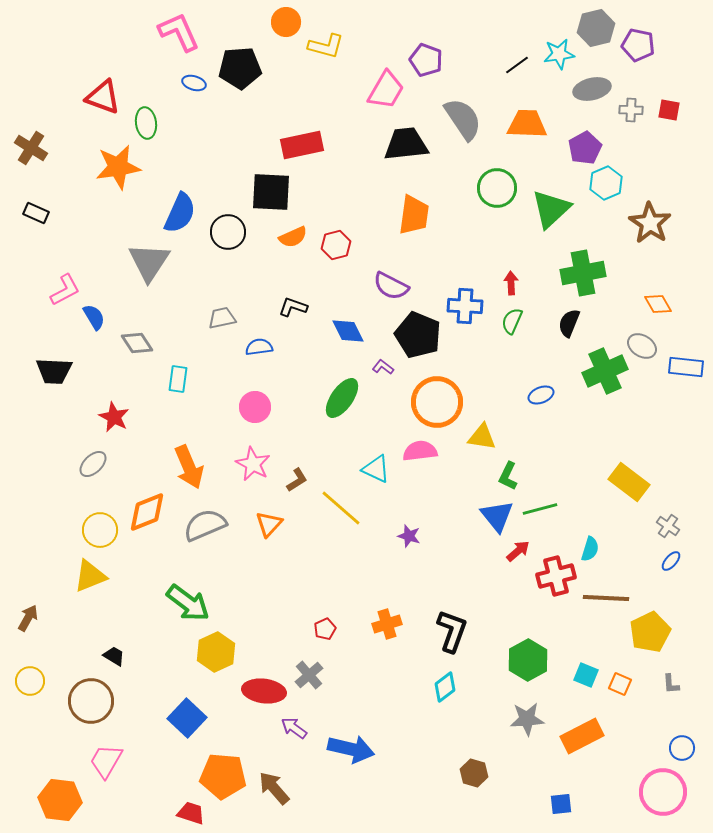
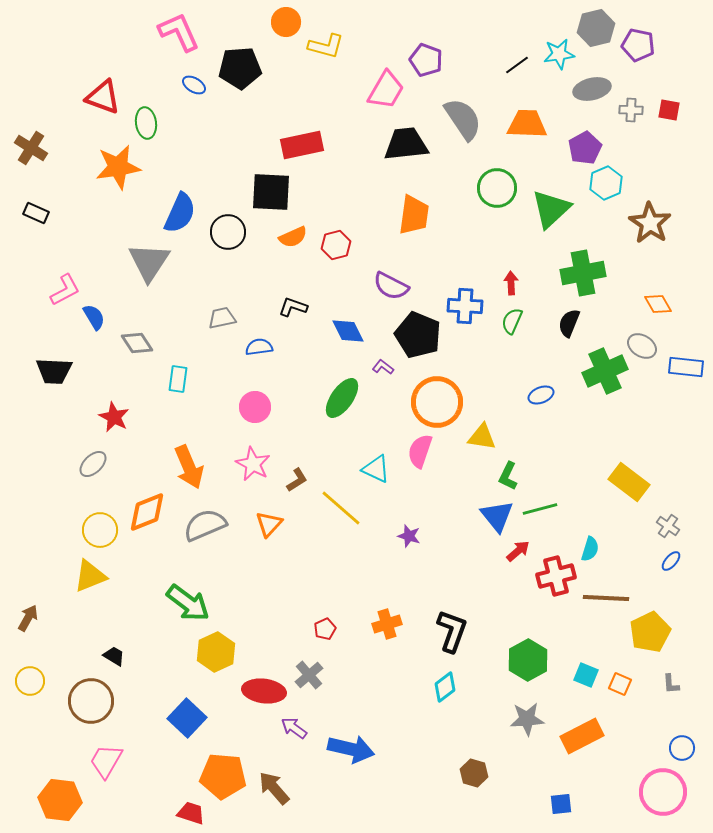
blue ellipse at (194, 83): moved 2 px down; rotated 15 degrees clockwise
pink semicircle at (420, 451): rotated 64 degrees counterclockwise
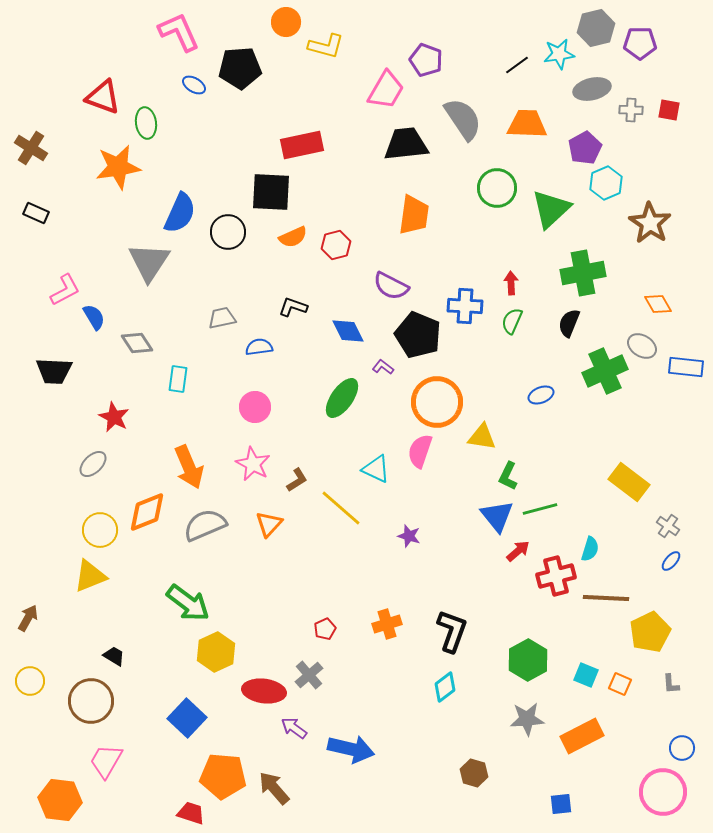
purple pentagon at (638, 45): moved 2 px right, 2 px up; rotated 12 degrees counterclockwise
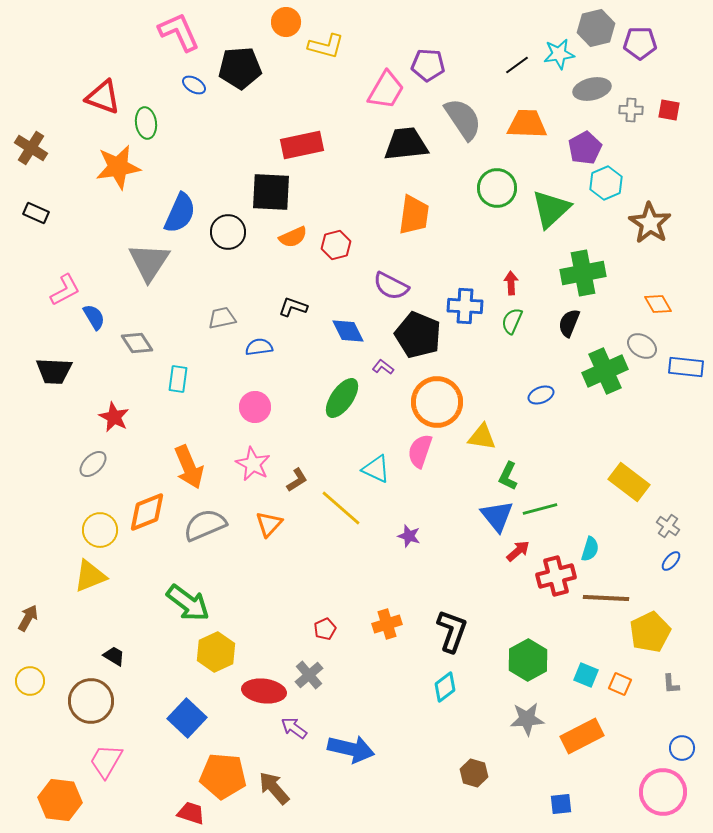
purple pentagon at (426, 60): moved 2 px right, 5 px down; rotated 16 degrees counterclockwise
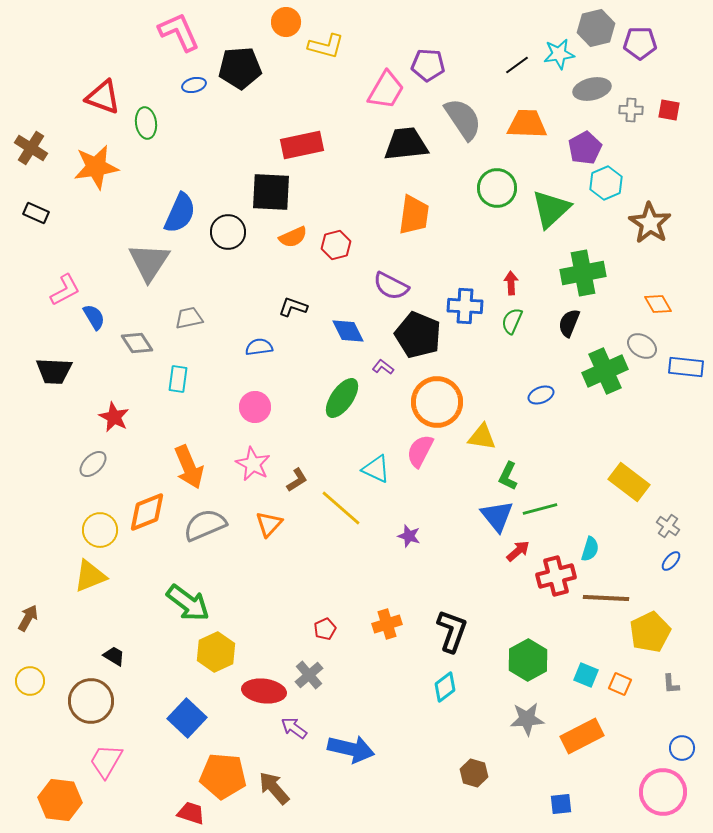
blue ellipse at (194, 85): rotated 45 degrees counterclockwise
orange star at (118, 167): moved 22 px left
gray trapezoid at (222, 318): moved 33 px left
pink semicircle at (420, 451): rotated 8 degrees clockwise
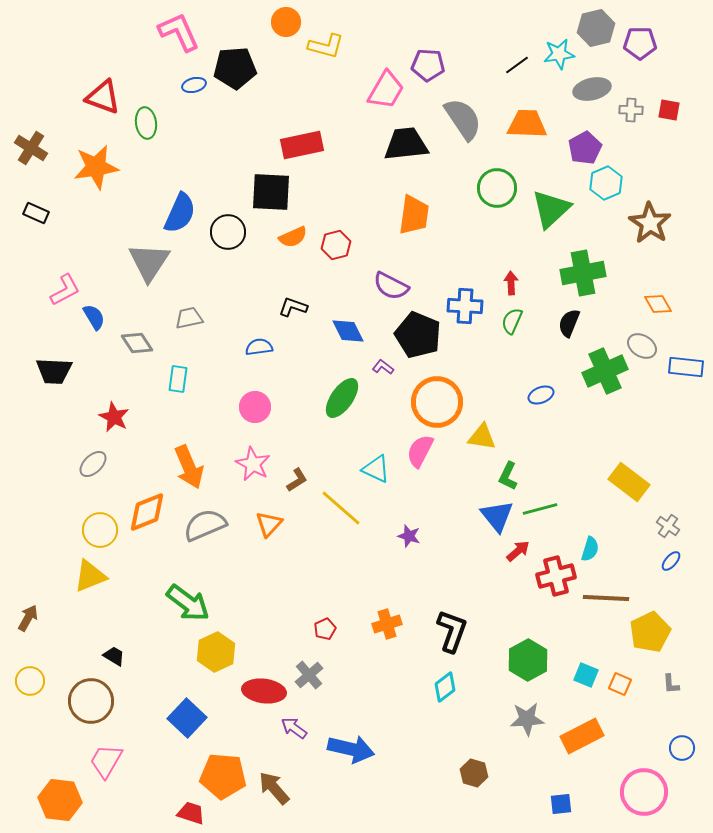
black pentagon at (240, 68): moved 5 px left
pink circle at (663, 792): moved 19 px left
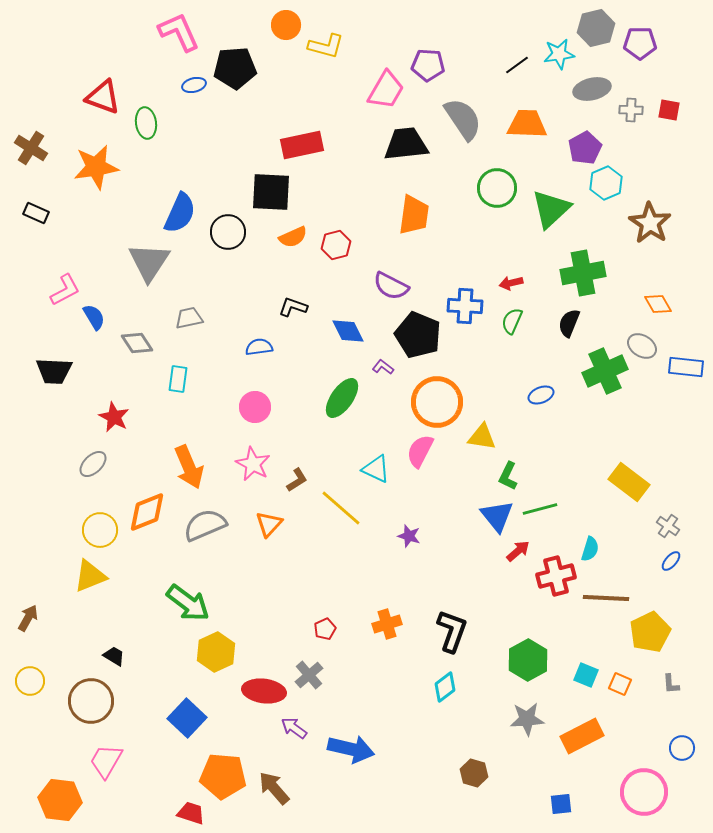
orange circle at (286, 22): moved 3 px down
red arrow at (511, 283): rotated 100 degrees counterclockwise
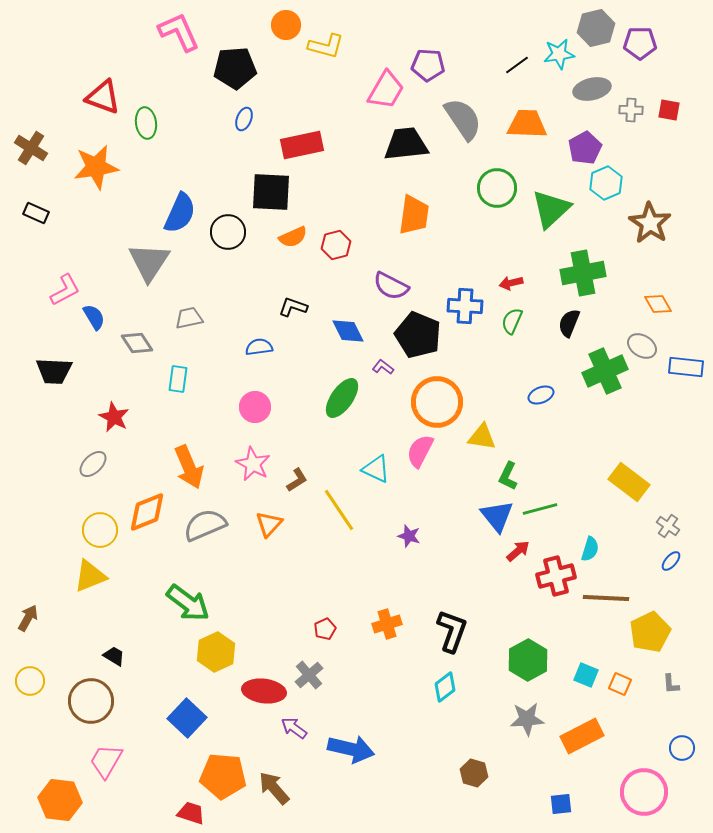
blue ellipse at (194, 85): moved 50 px right, 34 px down; rotated 55 degrees counterclockwise
yellow line at (341, 508): moved 2 px left, 2 px down; rotated 15 degrees clockwise
